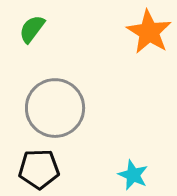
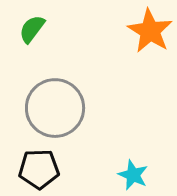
orange star: moved 1 px right, 1 px up
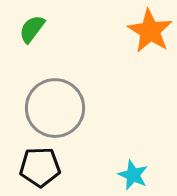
black pentagon: moved 1 px right, 2 px up
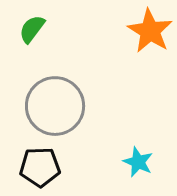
gray circle: moved 2 px up
cyan star: moved 5 px right, 13 px up
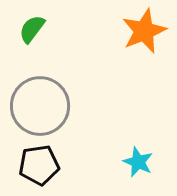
orange star: moved 6 px left; rotated 18 degrees clockwise
gray circle: moved 15 px left
black pentagon: moved 1 px left, 2 px up; rotated 6 degrees counterclockwise
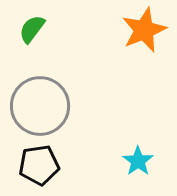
orange star: moved 1 px up
cyan star: moved 1 px up; rotated 12 degrees clockwise
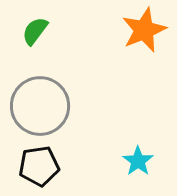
green semicircle: moved 3 px right, 2 px down
black pentagon: moved 1 px down
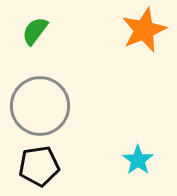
cyan star: moved 1 px up
